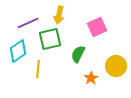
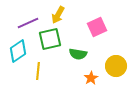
yellow arrow: moved 1 px left; rotated 18 degrees clockwise
green semicircle: rotated 108 degrees counterclockwise
yellow line: moved 2 px down
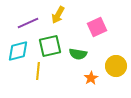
green square: moved 7 px down
cyan diamond: rotated 20 degrees clockwise
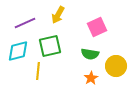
purple line: moved 3 px left
green semicircle: moved 12 px right
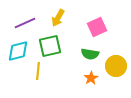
yellow arrow: moved 3 px down
